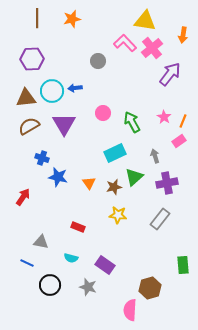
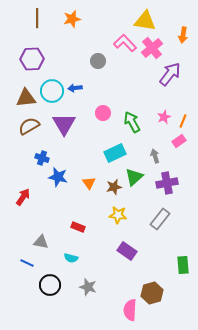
pink star: rotated 16 degrees clockwise
purple rectangle: moved 22 px right, 14 px up
brown hexagon: moved 2 px right, 5 px down
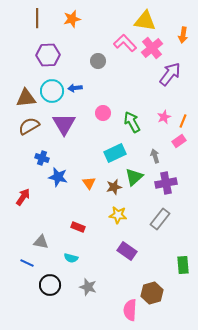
purple hexagon: moved 16 px right, 4 px up
purple cross: moved 1 px left
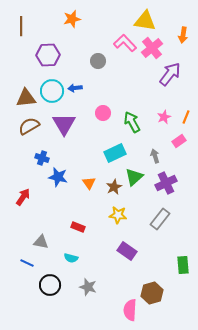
brown line: moved 16 px left, 8 px down
orange line: moved 3 px right, 4 px up
purple cross: rotated 15 degrees counterclockwise
brown star: rotated 14 degrees counterclockwise
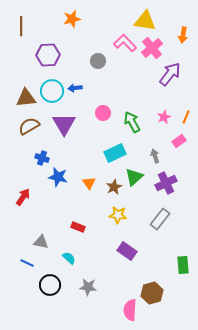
cyan semicircle: moved 2 px left; rotated 152 degrees counterclockwise
gray star: rotated 12 degrees counterclockwise
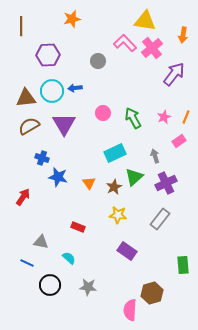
purple arrow: moved 4 px right
green arrow: moved 1 px right, 4 px up
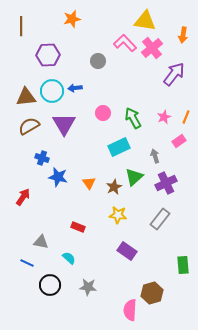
brown triangle: moved 1 px up
cyan rectangle: moved 4 px right, 6 px up
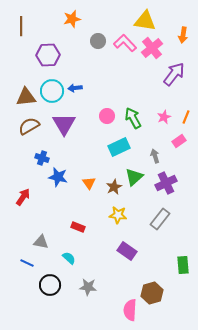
gray circle: moved 20 px up
pink circle: moved 4 px right, 3 px down
